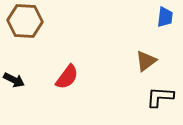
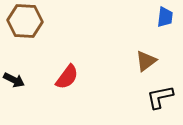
black L-shape: rotated 16 degrees counterclockwise
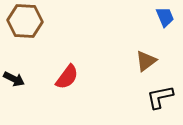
blue trapezoid: rotated 30 degrees counterclockwise
black arrow: moved 1 px up
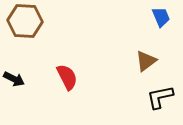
blue trapezoid: moved 4 px left
red semicircle: rotated 64 degrees counterclockwise
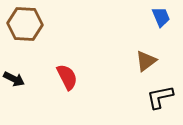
brown hexagon: moved 3 px down
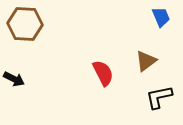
red semicircle: moved 36 px right, 4 px up
black L-shape: moved 1 px left
